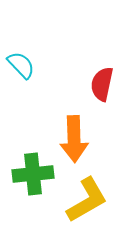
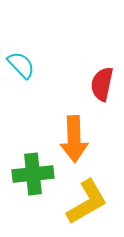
yellow L-shape: moved 2 px down
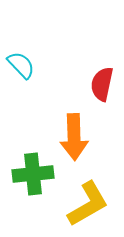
orange arrow: moved 2 px up
yellow L-shape: moved 1 px right, 2 px down
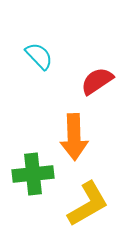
cyan semicircle: moved 18 px right, 9 px up
red semicircle: moved 5 px left, 3 px up; rotated 44 degrees clockwise
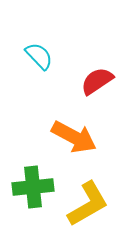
orange arrow: rotated 60 degrees counterclockwise
green cross: moved 13 px down
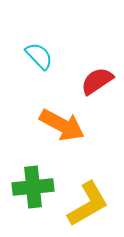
orange arrow: moved 12 px left, 12 px up
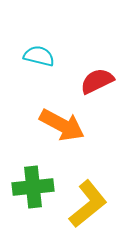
cyan semicircle: rotated 32 degrees counterclockwise
red semicircle: rotated 8 degrees clockwise
yellow L-shape: rotated 9 degrees counterclockwise
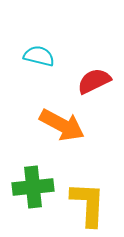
red semicircle: moved 3 px left
yellow L-shape: rotated 48 degrees counterclockwise
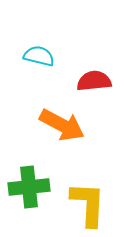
red semicircle: rotated 20 degrees clockwise
green cross: moved 4 px left
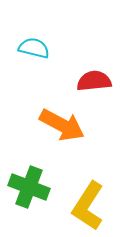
cyan semicircle: moved 5 px left, 8 px up
green cross: rotated 27 degrees clockwise
yellow L-shape: moved 2 px down; rotated 150 degrees counterclockwise
